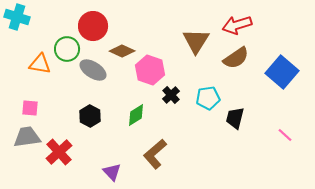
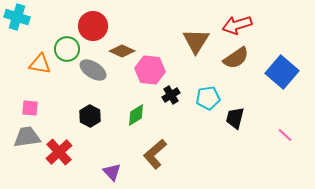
pink hexagon: rotated 12 degrees counterclockwise
black cross: rotated 12 degrees clockwise
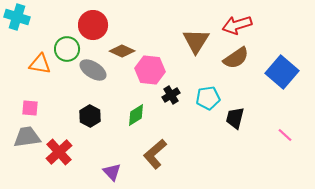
red circle: moved 1 px up
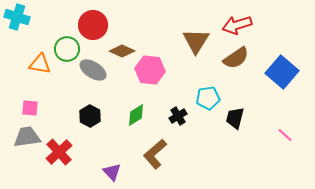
black cross: moved 7 px right, 21 px down
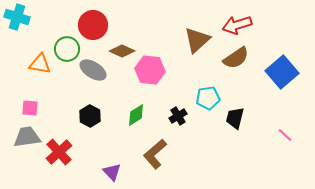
brown triangle: moved 1 px right, 1 px up; rotated 16 degrees clockwise
blue square: rotated 8 degrees clockwise
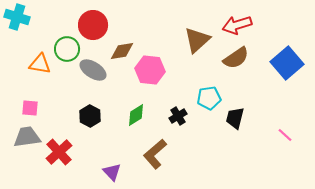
brown diamond: rotated 35 degrees counterclockwise
blue square: moved 5 px right, 9 px up
cyan pentagon: moved 1 px right
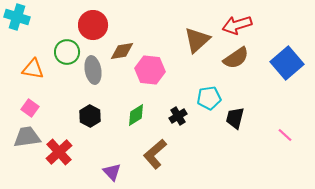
green circle: moved 3 px down
orange triangle: moved 7 px left, 5 px down
gray ellipse: rotated 48 degrees clockwise
pink square: rotated 30 degrees clockwise
